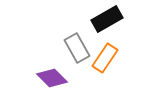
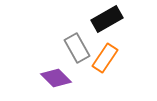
purple diamond: moved 4 px right
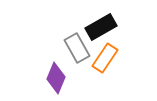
black rectangle: moved 6 px left, 8 px down
purple diamond: rotated 68 degrees clockwise
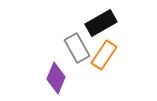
black rectangle: moved 4 px up
orange rectangle: moved 1 px left, 3 px up
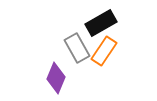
orange rectangle: moved 4 px up
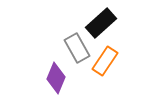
black rectangle: rotated 12 degrees counterclockwise
orange rectangle: moved 1 px right, 10 px down
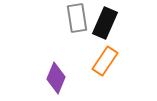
black rectangle: moved 4 px right; rotated 24 degrees counterclockwise
gray rectangle: moved 30 px up; rotated 20 degrees clockwise
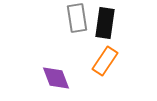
black rectangle: rotated 16 degrees counterclockwise
purple diamond: rotated 44 degrees counterclockwise
